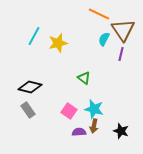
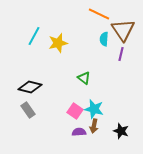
cyan semicircle: rotated 24 degrees counterclockwise
pink square: moved 6 px right
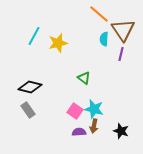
orange line: rotated 15 degrees clockwise
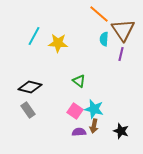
yellow star: rotated 18 degrees clockwise
green triangle: moved 5 px left, 3 px down
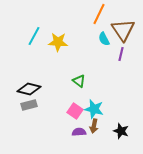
orange line: rotated 75 degrees clockwise
cyan semicircle: rotated 32 degrees counterclockwise
yellow star: moved 1 px up
black diamond: moved 1 px left, 2 px down
gray rectangle: moved 1 px right, 5 px up; rotated 70 degrees counterclockwise
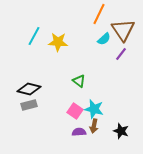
cyan semicircle: rotated 104 degrees counterclockwise
purple line: rotated 24 degrees clockwise
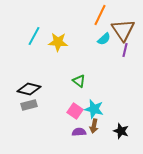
orange line: moved 1 px right, 1 px down
purple line: moved 4 px right, 4 px up; rotated 24 degrees counterclockwise
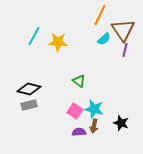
black star: moved 8 px up
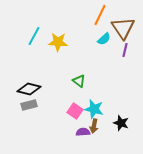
brown triangle: moved 2 px up
purple semicircle: moved 4 px right
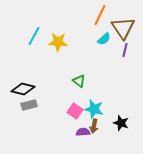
black diamond: moved 6 px left
